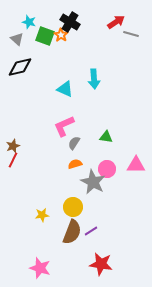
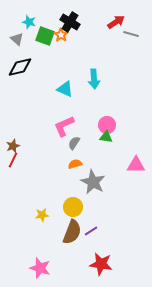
pink circle: moved 44 px up
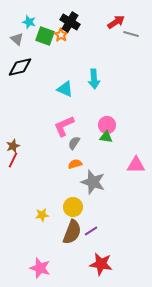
gray star: rotated 10 degrees counterclockwise
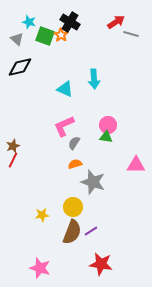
pink circle: moved 1 px right
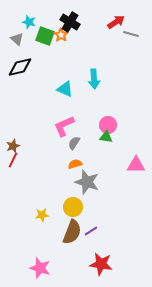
gray star: moved 6 px left
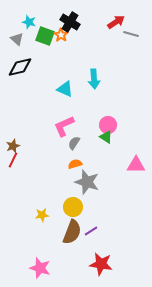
green triangle: rotated 24 degrees clockwise
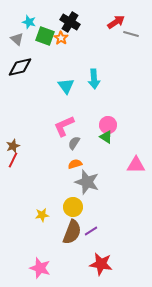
orange star: moved 3 px down
cyan triangle: moved 1 px right, 3 px up; rotated 30 degrees clockwise
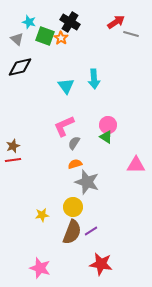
red line: rotated 56 degrees clockwise
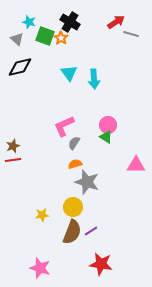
cyan triangle: moved 3 px right, 13 px up
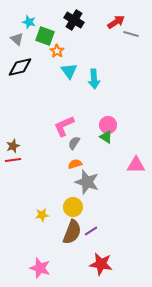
black cross: moved 4 px right, 2 px up
orange star: moved 4 px left, 13 px down
cyan triangle: moved 2 px up
